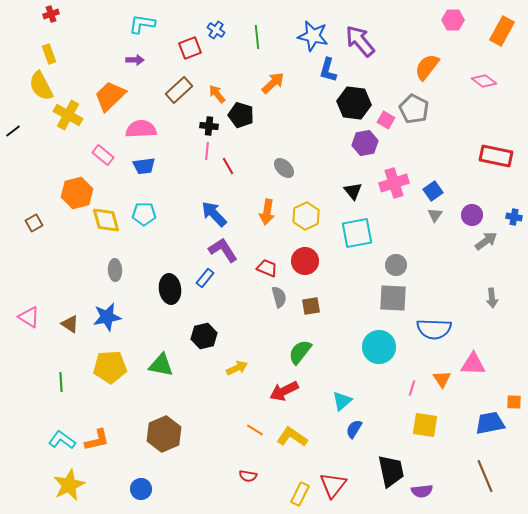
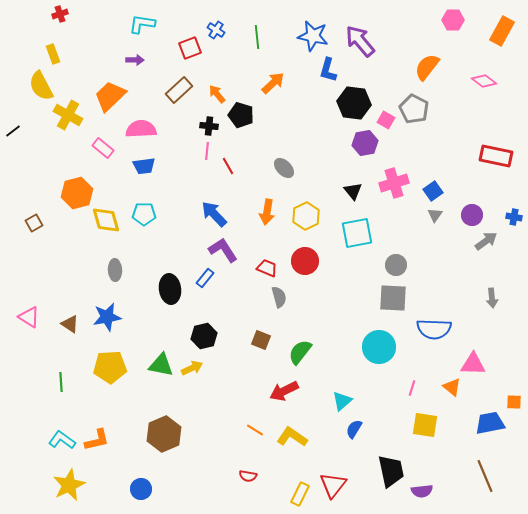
red cross at (51, 14): moved 9 px right
yellow rectangle at (49, 54): moved 4 px right
pink rectangle at (103, 155): moved 7 px up
brown square at (311, 306): moved 50 px left, 34 px down; rotated 30 degrees clockwise
yellow arrow at (237, 368): moved 45 px left
orange triangle at (442, 379): moved 10 px right, 8 px down; rotated 18 degrees counterclockwise
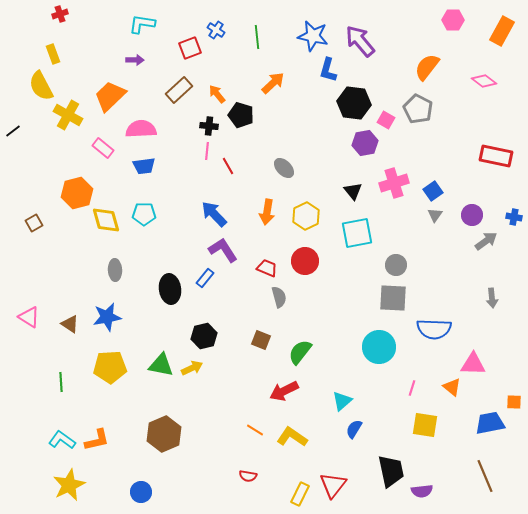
gray pentagon at (414, 109): moved 4 px right
blue circle at (141, 489): moved 3 px down
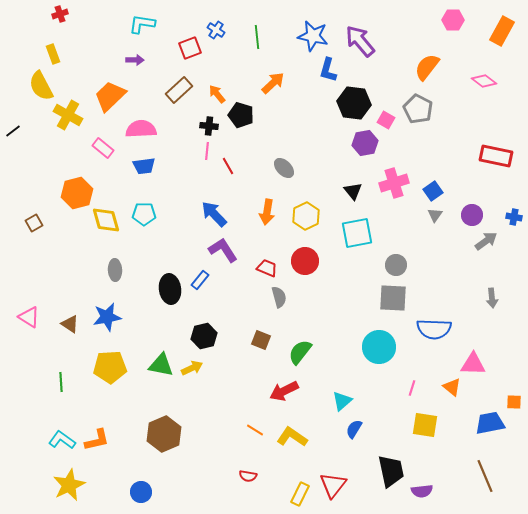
blue rectangle at (205, 278): moved 5 px left, 2 px down
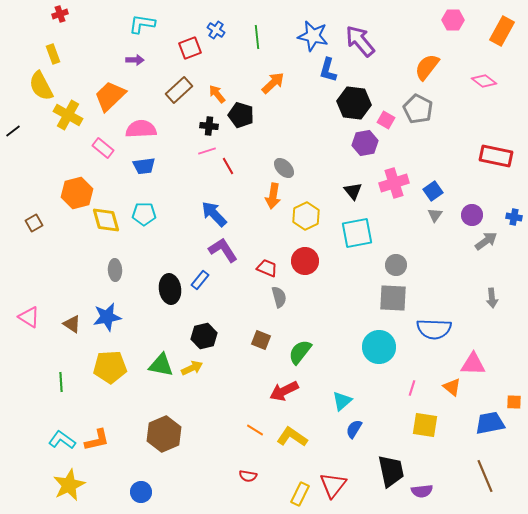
pink line at (207, 151): rotated 66 degrees clockwise
orange arrow at (267, 212): moved 6 px right, 16 px up
brown triangle at (70, 324): moved 2 px right
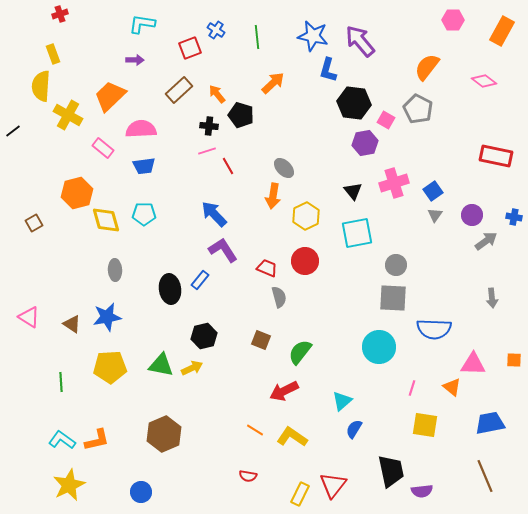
yellow semicircle at (41, 86): rotated 32 degrees clockwise
orange square at (514, 402): moved 42 px up
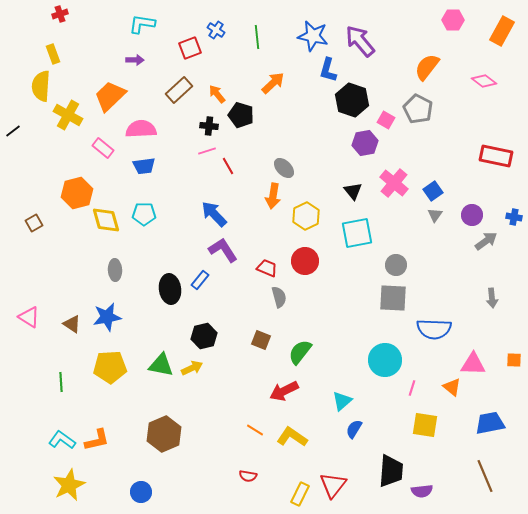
black hexagon at (354, 103): moved 2 px left, 3 px up; rotated 12 degrees clockwise
pink cross at (394, 183): rotated 32 degrees counterclockwise
cyan circle at (379, 347): moved 6 px right, 13 px down
black trapezoid at (391, 471): rotated 16 degrees clockwise
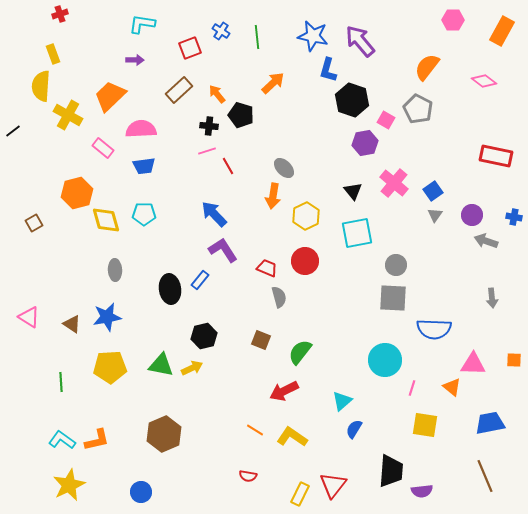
blue cross at (216, 30): moved 5 px right, 1 px down
gray arrow at (486, 241): rotated 125 degrees counterclockwise
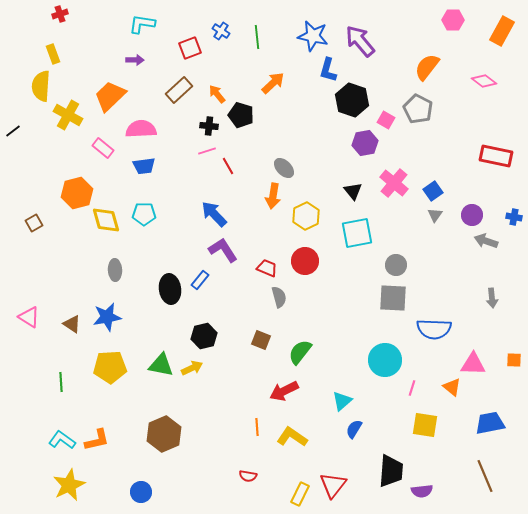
orange line at (255, 430): moved 2 px right, 3 px up; rotated 54 degrees clockwise
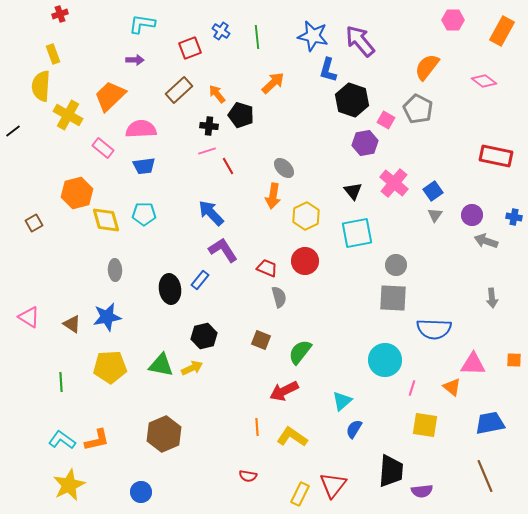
blue arrow at (214, 214): moved 3 px left, 1 px up
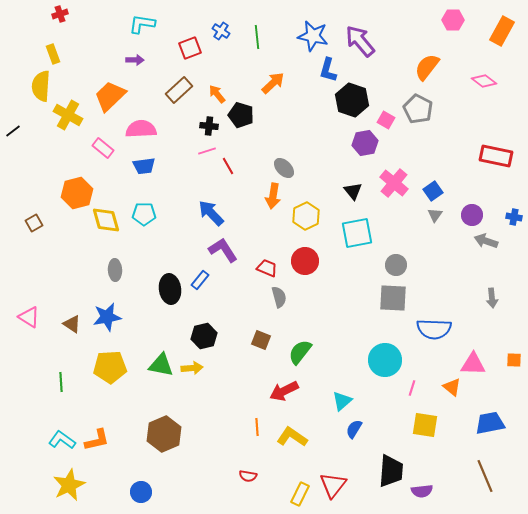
yellow arrow at (192, 368): rotated 20 degrees clockwise
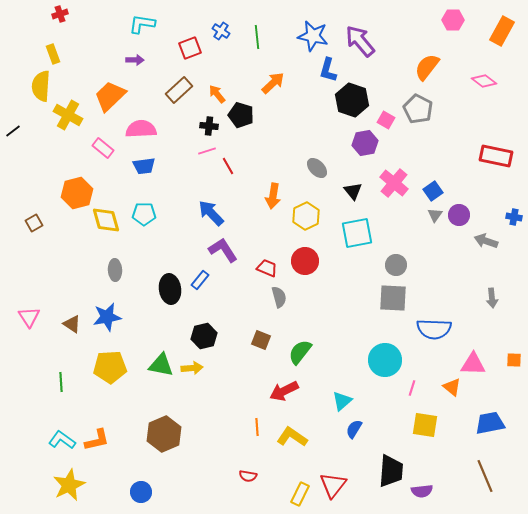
gray ellipse at (284, 168): moved 33 px right
purple circle at (472, 215): moved 13 px left
pink triangle at (29, 317): rotated 25 degrees clockwise
